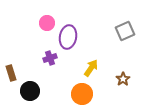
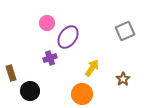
purple ellipse: rotated 25 degrees clockwise
yellow arrow: moved 1 px right
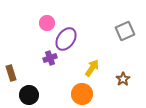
purple ellipse: moved 2 px left, 2 px down
black circle: moved 1 px left, 4 px down
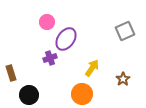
pink circle: moved 1 px up
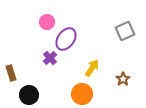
purple cross: rotated 24 degrees counterclockwise
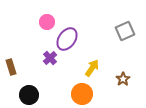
purple ellipse: moved 1 px right
brown rectangle: moved 6 px up
